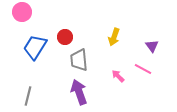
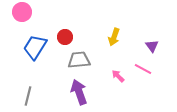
gray trapezoid: rotated 90 degrees clockwise
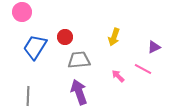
purple triangle: moved 2 px right, 1 px down; rotated 40 degrees clockwise
gray line: rotated 12 degrees counterclockwise
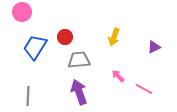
pink line: moved 1 px right, 20 px down
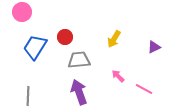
yellow arrow: moved 2 px down; rotated 12 degrees clockwise
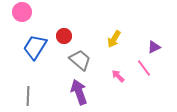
red circle: moved 1 px left, 1 px up
gray trapezoid: moved 1 px right; rotated 45 degrees clockwise
pink line: moved 21 px up; rotated 24 degrees clockwise
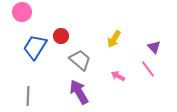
red circle: moved 3 px left
purple triangle: rotated 48 degrees counterclockwise
pink line: moved 4 px right, 1 px down
pink arrow: rotated 16 degrees counterclockwise
purple arrow: rotated 10 degrees counterclockwise
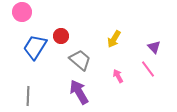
pink arrow: rotated 32 degrees clockwise
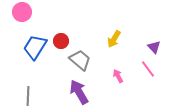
red circle: moved 5 px down
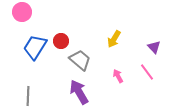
pink line: moved 1 px left, 3 px down
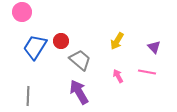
yellow arrow: moved 3 px right, 2 px down
pink line: rotated 42 degrees counterclockwise
